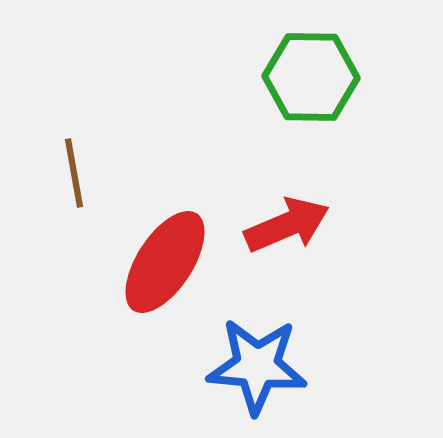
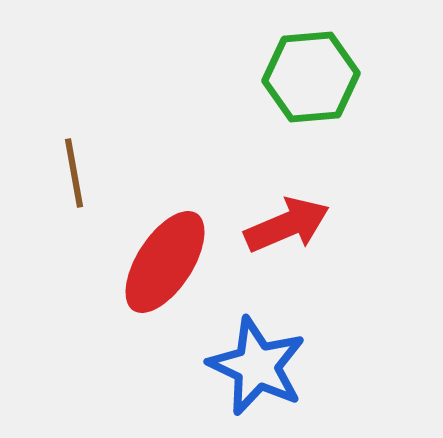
green hexagon: rotated 6 degrees counterclockwise
blue star: rotated 20 degrees clockwise
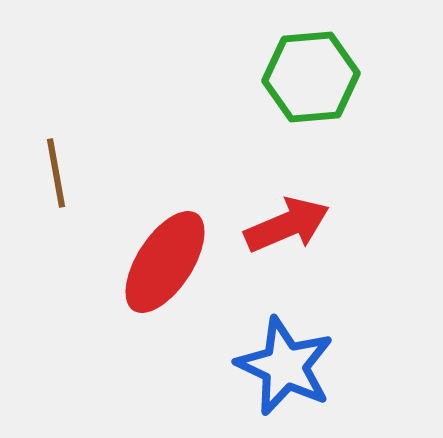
brown line: moved 18 px left
blue star: moved 28 px right
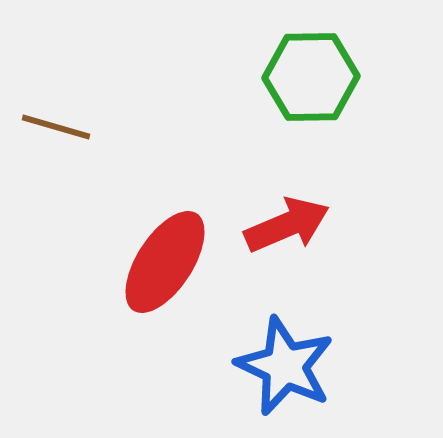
green hexagon: rotated 4 degrees clockwise
brown line: moved 46 px up; rotated 64 degrees counterclockwise
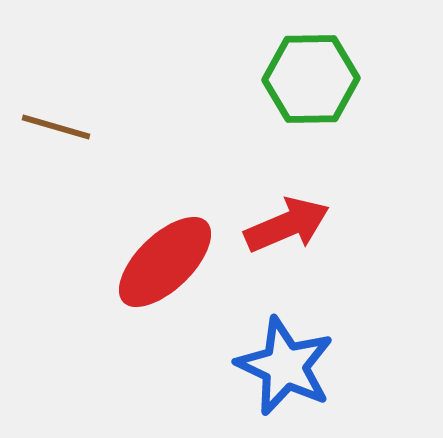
green hexagon: moved 2 px down
red ellipse: rotated 13 degrees clockwise
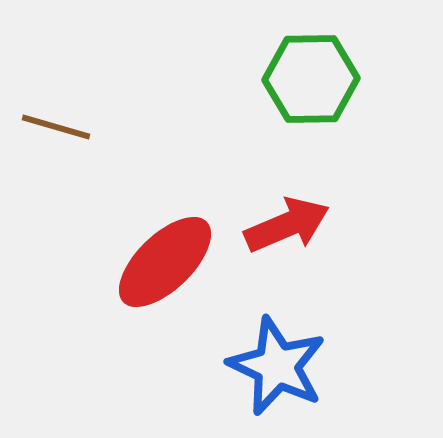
blue star: moved 8 px left
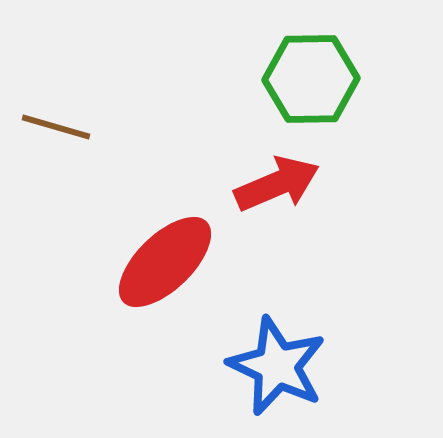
red arrow: moved 10 px left, 41 px up
